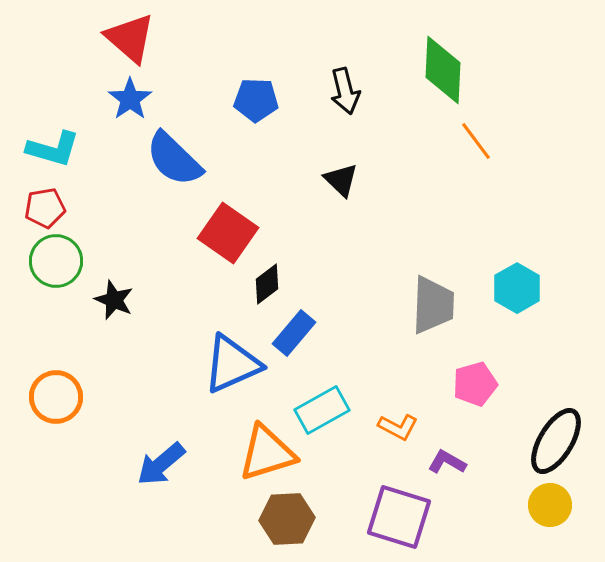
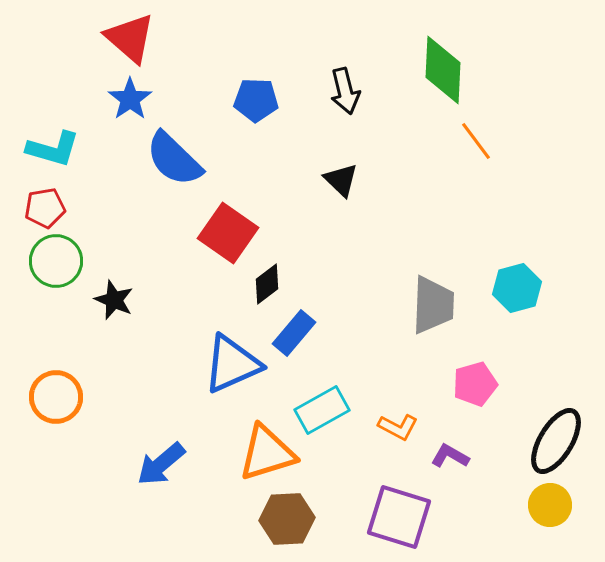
cyan hexagon: rotated 15 degrees clockwise
purple L-shape: moved 3 px right, 6 px up
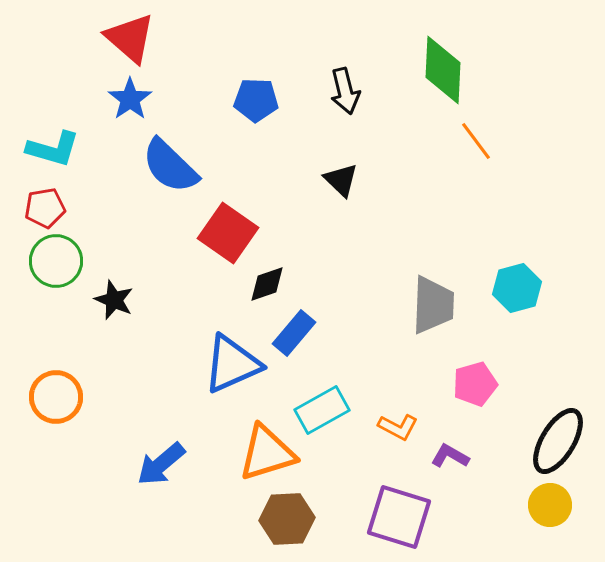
blue semicircle: moved 4 px left, 7 px down
black diamond: rotated 18 degrees clockwise
black ellipse: moved 2 px right
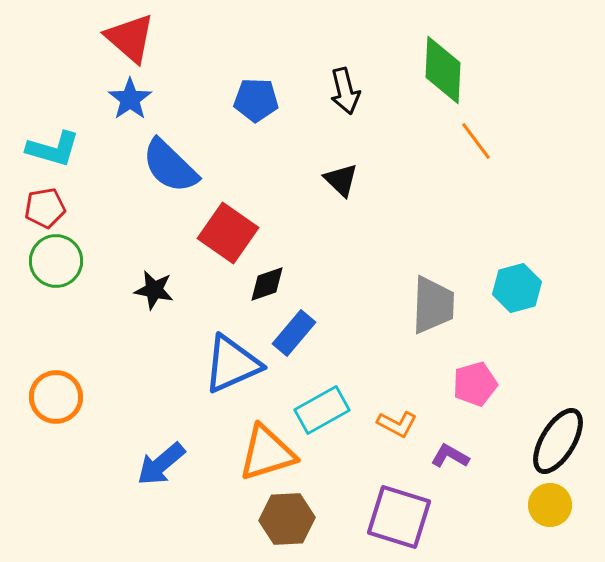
black star: moved 40 px right, 10 px up; rotated 12 degrees counterclockwise
orange L-shape: moved 1 px left, 3 px up
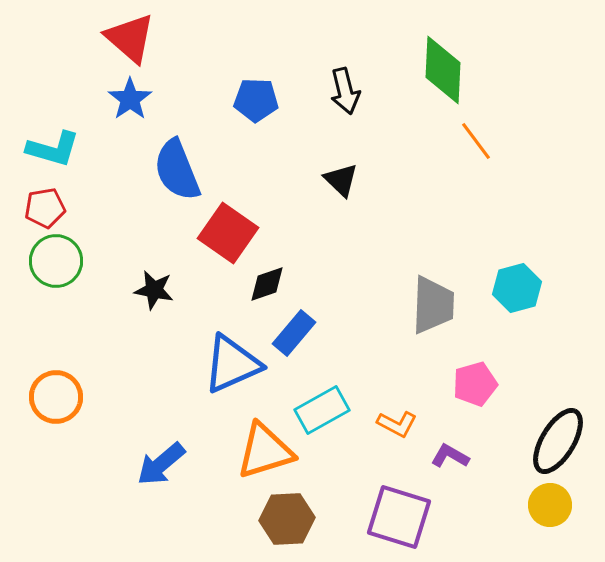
blue semicircle: moved 7 px right, 4 px down; rotated 24 degrees clockwise
orange triangle: moved 2 px left, 2 px up
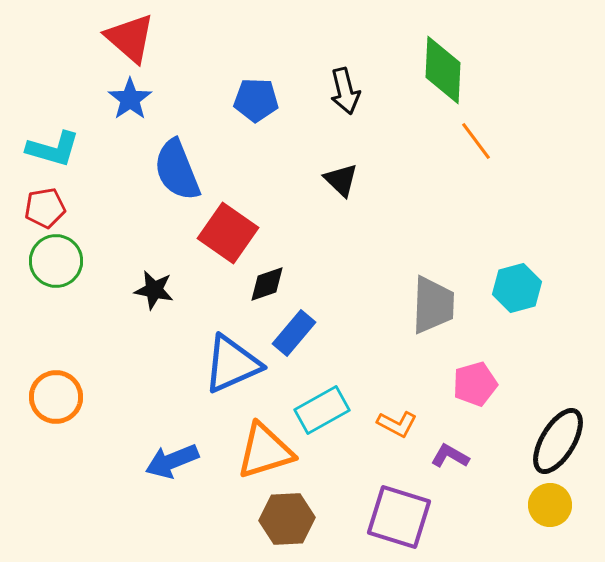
blue arrow: moved 11 px right, 3 px up; rotated 18 degrees clockwise
